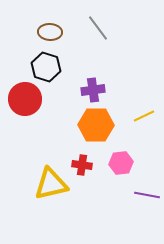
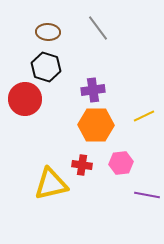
brown ellipse: moved 2 px left
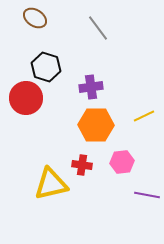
brown ellipse: moved 13 px left, 14 px up; rotated 30 degrees clockwise
purple cross: moved 2 px left, 3 px up
red circle: moved 1 px right, 1 px up
pink hexagon: moved 1 px right, 1 px up
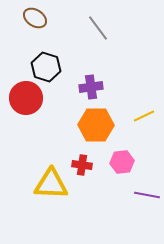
yellow triangle: rotated 15 degrees clockwise
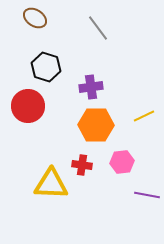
red circle: moved 2 px right, 8 px down
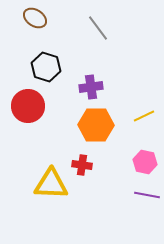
pink hexagon: moved 23 px right; rotated 20 degrees clockwise
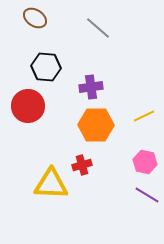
gray line: rotated 12 degrees counterclockwise
black hexagon: rotated 12 degrees counterclockwise
red cross: rotated 24 degrees counterclockwise
purple line: rotated 20 degrees clockwise
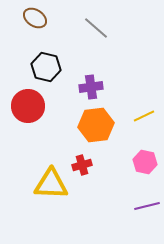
gray line: moved 2 px left
black hexagon: rotated 8 degrees clockwise
orange hexagon: rotated 8 degrees counterclockwise
purple line: moved 11 px down; rotated 45 degrees counterclockwise
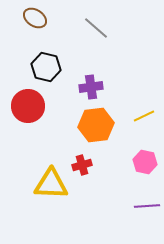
purple line: rotated 10 degrees clockwise
